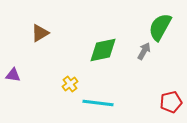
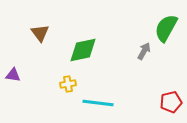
green semicircle: moved 6 px right, 1 px down
brown triangle: rotated 36 degrees counterclockwise
green diamond: moved 20 px left
yellow cross: moved 2 px left; rotated 28 degrees clockwise
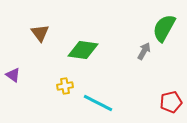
green semicircle: moved 2 px left
green diamond: rotated 20 degrees clockwise
purple triangle: rotated 28 degrees clockwise
yellow cross: moved 3 px left, 2 px down
cyan line: rotated 20 degrees clockwise
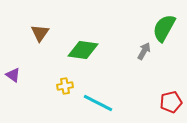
brown triangle: rotated 12 degrees clockwise
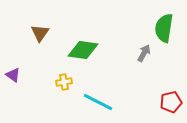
green semicircle: rotated 20 degrees counterclockwise
gray arrow: moved 2 px down
yellow cross: moved 1 px left, 4 px up
cyan line: moved 1 px up
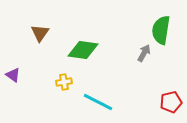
green semicircle: moved 3 px left, 2 px down
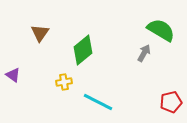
green semicircle: rotated 112 degrees clockwise
green diamond: rotated 48 degrees counterclockwise
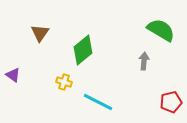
gray arrow: moved 8 px down; rotated 24 degrees counterclockwise
yellow cross: rotated 28 degrees clockwise
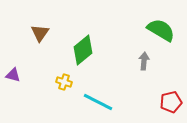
purple triangle: rotated 21 degrees counterclockwise
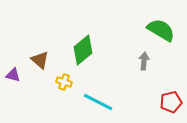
brown triangle: moved 27 px down; rotated 24 degrees counterclockwise
